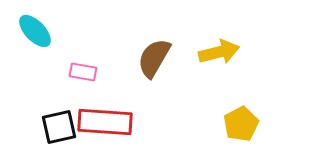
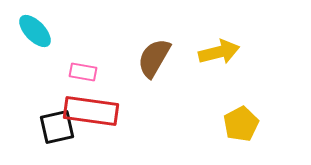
red rectangle: moved 14 px left, 11 px up; rotated 4 degrees clockwise
black square: moved 2 px left
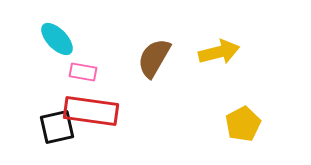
cyan ellipse: moved 22 px right, 8 px down
yellow pentagon: moved 2 px right
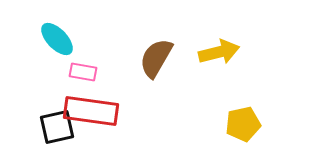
brown semicircle: moved 2 px right
yellow pentagon: rotated 16 degrees clockwise
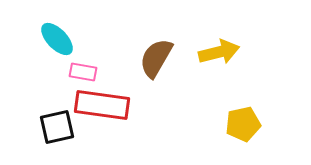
red rectangle: moved 11 px right, 6 px up
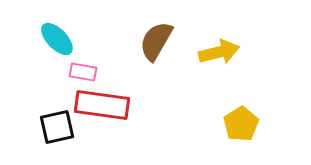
brown semicircle: moved 17 px up
yellow pentagon: moved 2 px left; rotated 20 degrees counterclockwise
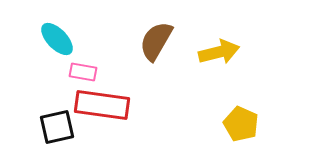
yellow pentagon: rotated 16 degrees counterclockwise
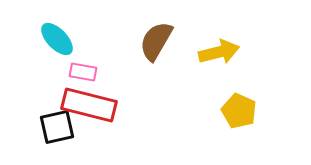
red rectangle: moved 13 px left; rotated 6 degrees clockwise
yellow pentagon: moved 2 px left, 13 px up
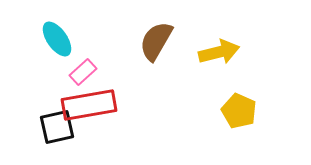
cyan ellipse: rotated 9 degrees clockwise
pink rectangle: rotated 52 degrees counterclockwise
red rectangle: rotated 24 degrees counterclockwise
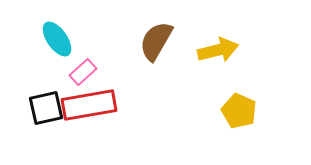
yellow arrow: moved 1 px left, 2 px up
black square: moved 11 px left, 19 px up
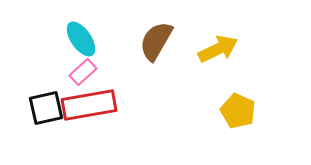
cyan ellipse: moved 24 px right
yellow arrow: moved 1 px up; rotated 12 degrees counterclockwise
yellow pentagon: moved 1 px left
